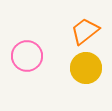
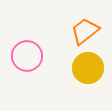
yellow circle: moved 2 px right
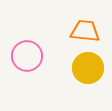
orange trapezoid: rotated 44 degrees clockwise
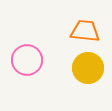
pink circle: moved 4 px down
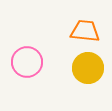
pink circle: moved 2 px down
